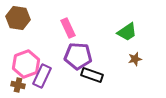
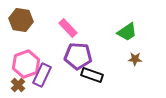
brown hexagon: moved 3 px right, 2 px down
pink rectangle: rotated 18 degrees counterclockwise
brown star: rotated 16 degrees clockwise
purple rectangle: moved 1 px up
brown cross: rotated 32 degrees clockwise
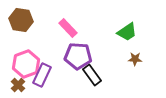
black rectangle: rotated 35 degrees clockwise
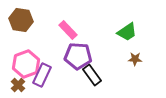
pink rectangle: moved 2 px down
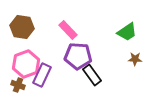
brown hexagon: moved 1 px right, 7 px down
brown cross: rotated 24 degrees counterclockwise
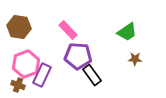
brown hexagon: moved 3 px left
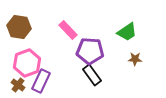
purple pentagon: moved 12 px right, 5 px up
pink hexagon: moved 1 px right, 1 px up
purple rectangle: moved 1 px left, 6 px down
brown cross: rotated 16 degrees clockwise
